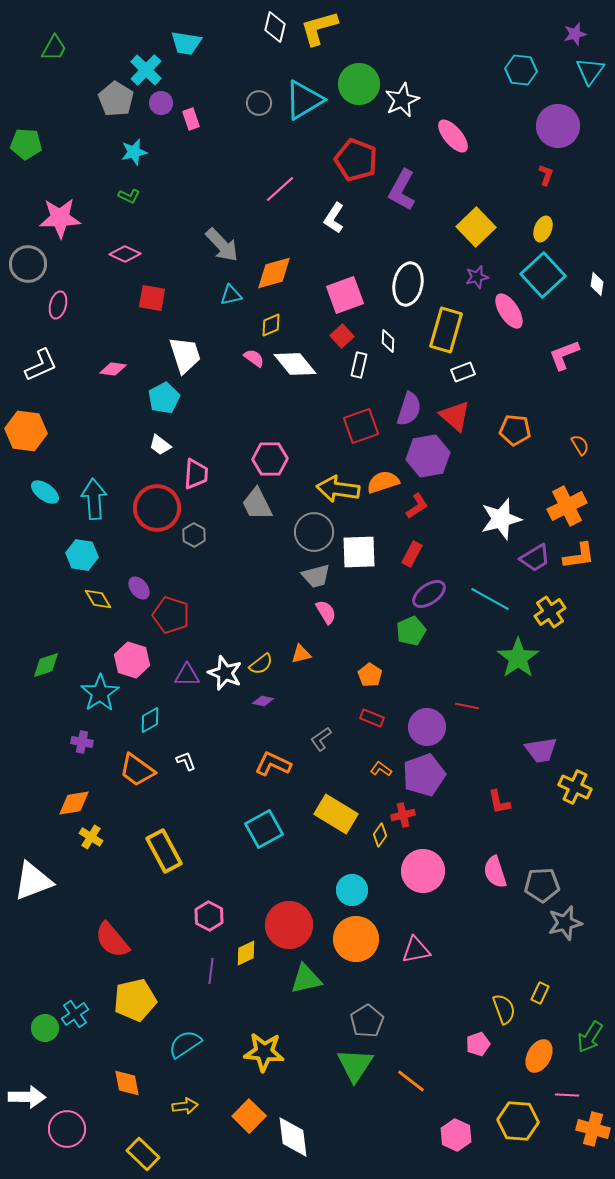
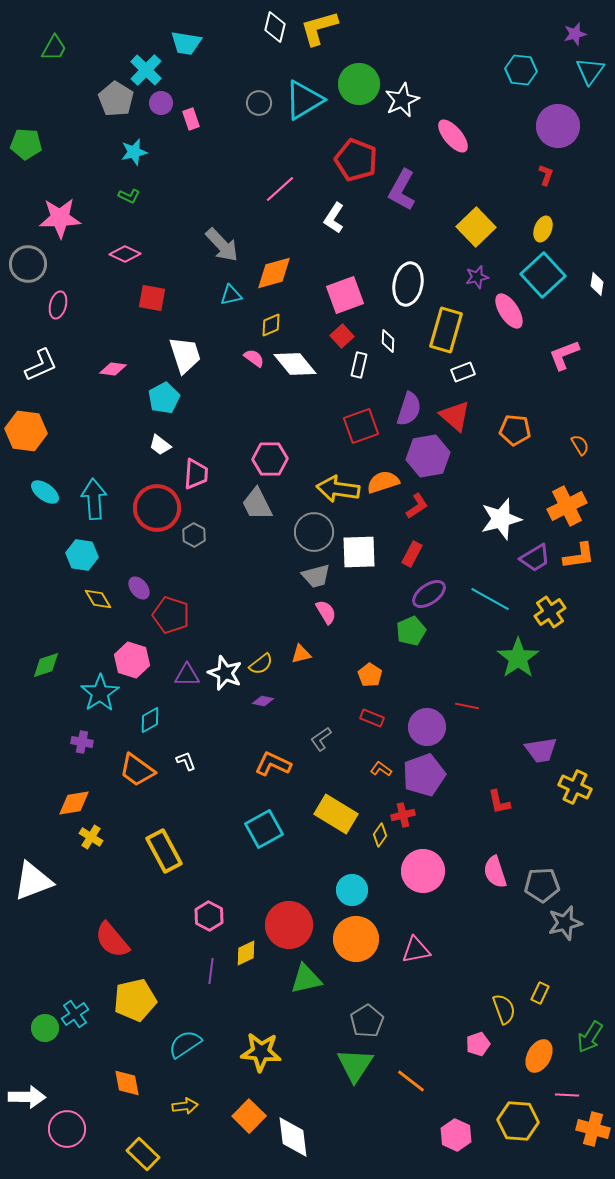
yellow star at (264, 1052): moved 3 px left
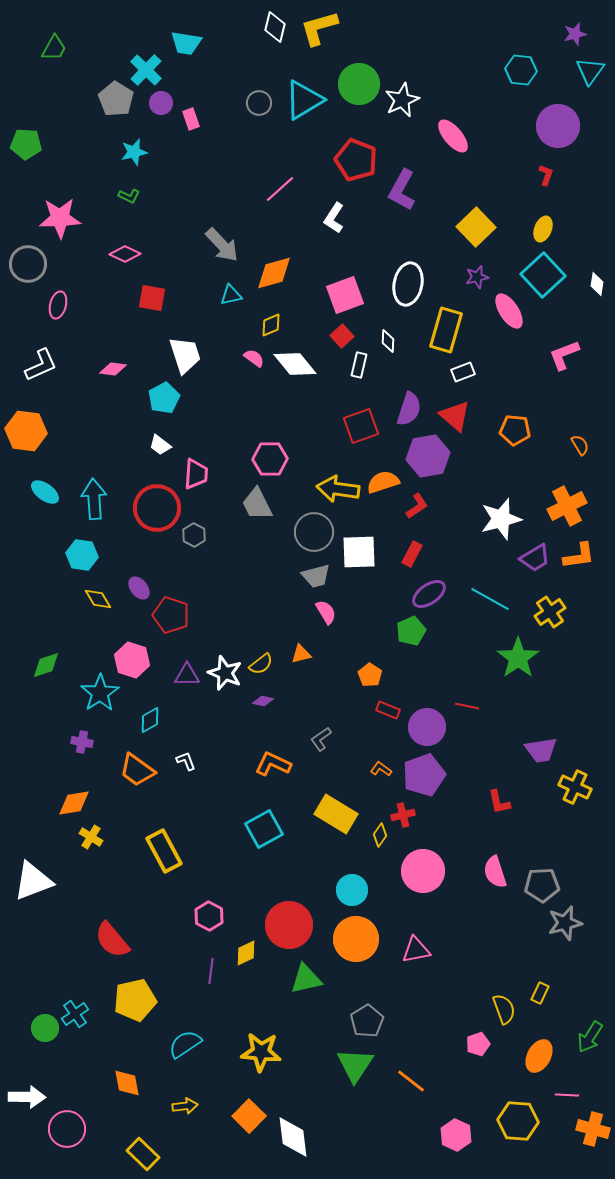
red rectangle at (372, 718): moved 16 px right, 8 px up
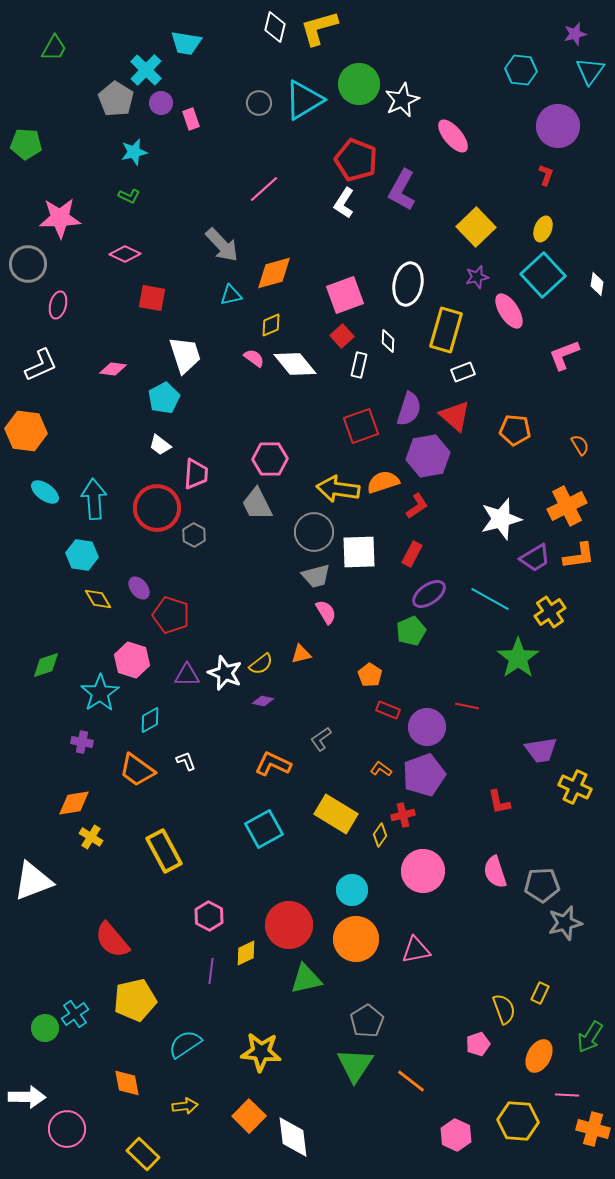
pink line at (280, 189): moved 16 px left
white L-shape at (334, 218): moved 10 px right, 15 px up
